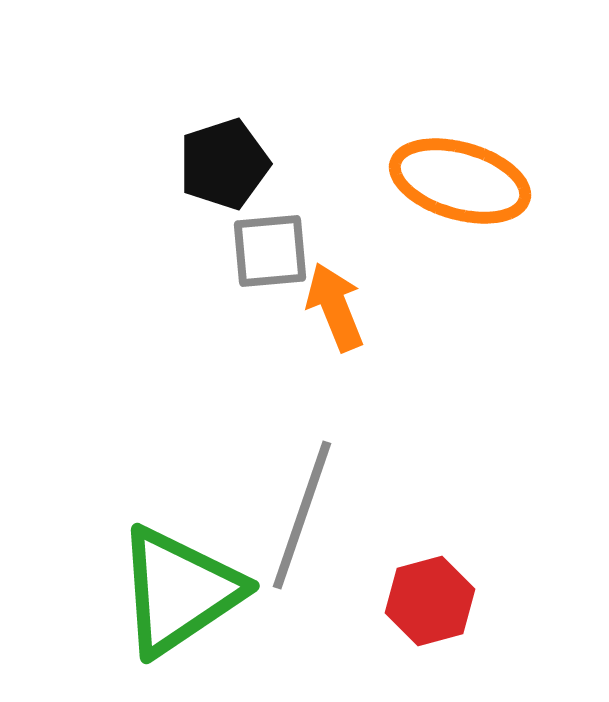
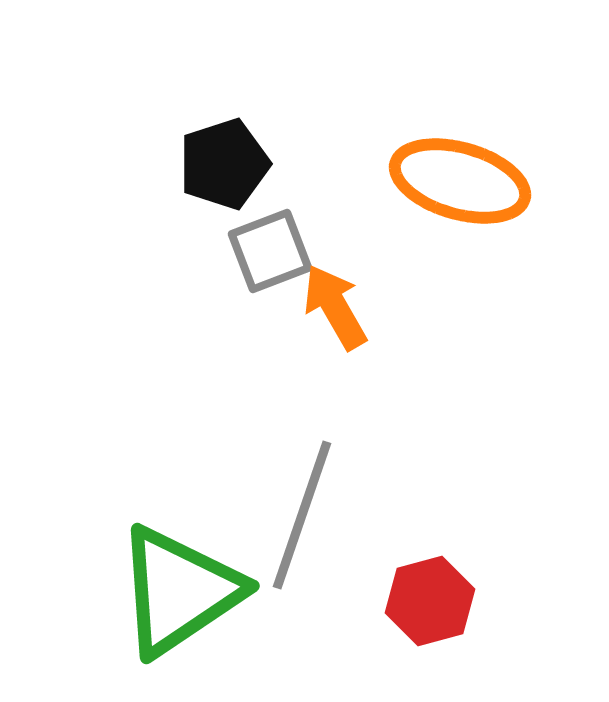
gray square: rotated 16 degrees counterclockwise
orange arrow: rotated 8 degrees counterclockwise
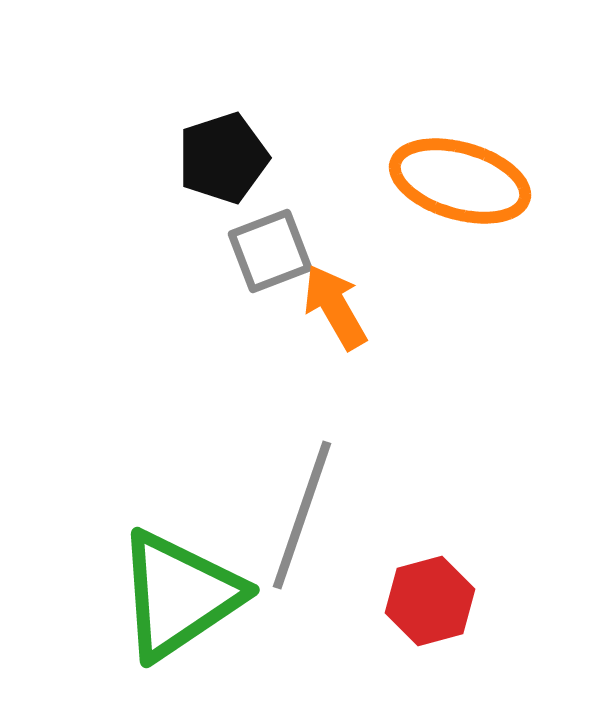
black pentagon: moved 1 px left, 6 px up
green triangle: moved 4 px down
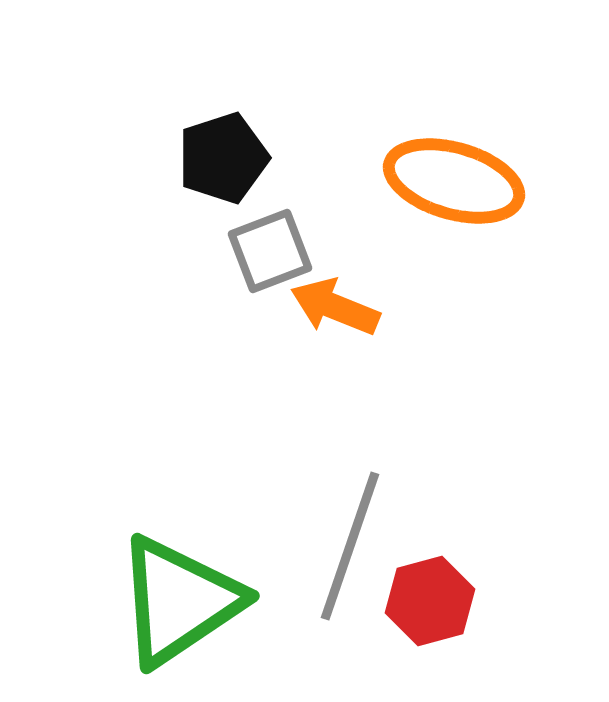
orange ellipse: moved 6 px left
orange arrow: rotated 38 degrees counterclockwise
gray line: moved 48 px right, 31 px down
green triangle: moved 6 px down
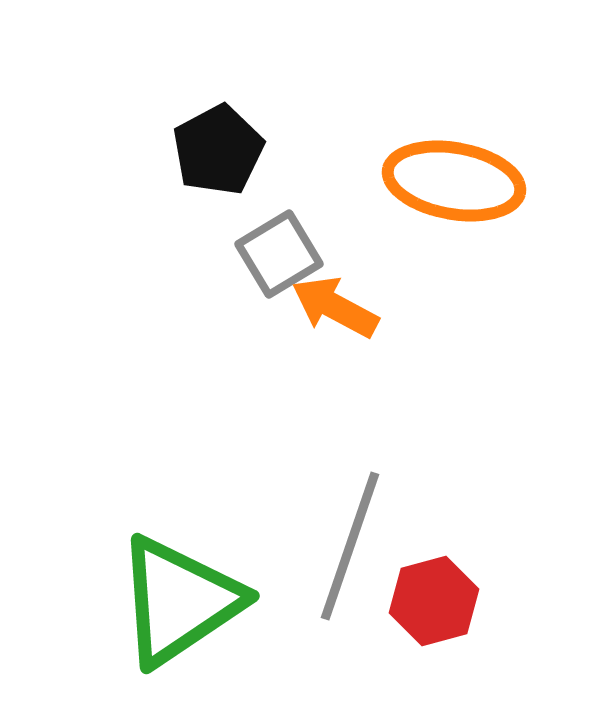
black pentagon: moved 5 px left, 8 px up; rotated 10 degrees counterclockwise
orange ellipse: rotated 6 degrees counterclockwise
gray square: moved 9 px right, 3 px down; rotated 10 degrees counterclockwise
orange arrow: rotated 6 degrees clockwise
red hexagon: moved 4 px right
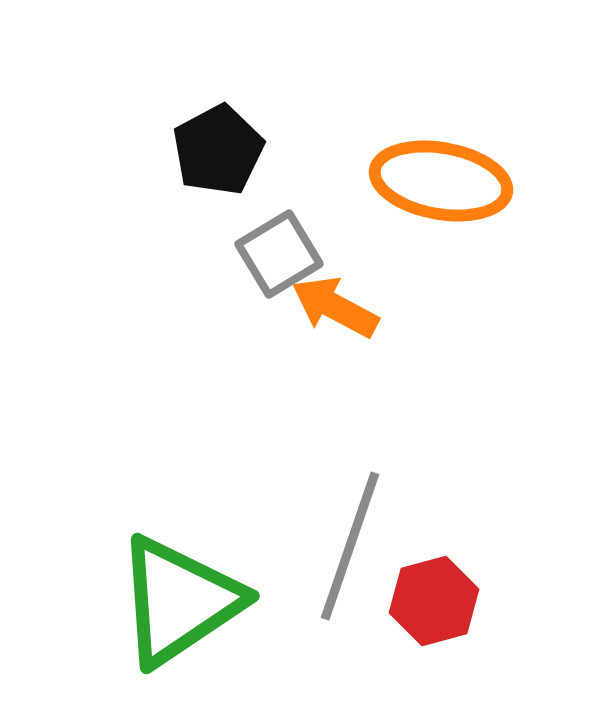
orange ellipse: moved 13 px left
